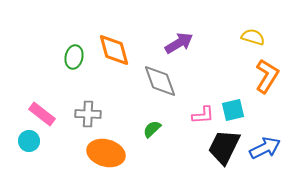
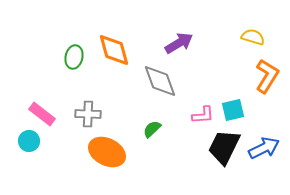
blue arrow: moved 1 px left
orange ellipse: moved 1 px right, 1 px up; rotated 12 degrees clockwise
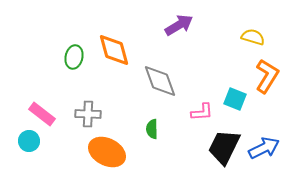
purple arrow: moved 18 px up
cyan square: moved 2 px right, 11 px up; rotated 35 degrees clockwise
pink L-shape: moved 1 px left, 3 px up
green semicircle: rotated 48 degrees counterclockwise
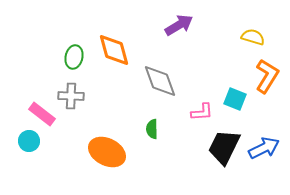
gray cross: moved 17 px left, 18 px up
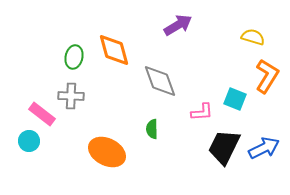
purple arrow: moved 1 px left
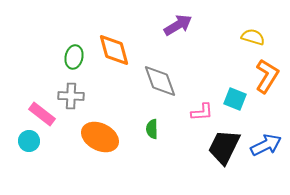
blue arrow: moved 2 px right, 3 px up
orange ellipse: moved 7 px left, 15 px up
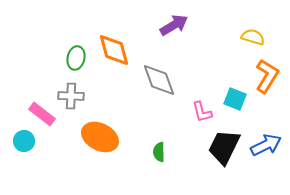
purple arrow: moved 4 px left
green ellipse: moved 2 px right, 1 px down
gray diamond: moved 1 px left, 1 px up
pink L-shape: rotated 80 degrees clockwise
green semicircle: moved 7 px right, 23 px down
cyan circle: moved 5 px left
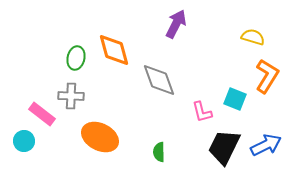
purple arrow: moved 2 px right, 1 px up; rotated 32 degrees counterclockwise
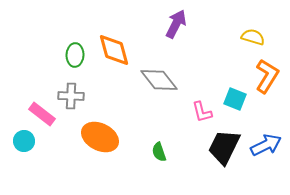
green ellipse: moved 1 px left, 3 px up; rotated 10 degrees counterclockwise
gray diamond: rotated 18 degrees counterclockwise
green semicircle: rotated 18 degrees counterclockwise
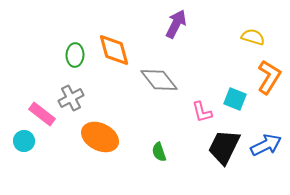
orange L-shape: moved 2 px right, 1 px down
gray cross: moved 2 px down; rotated 30 degrees counterclockwise
